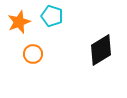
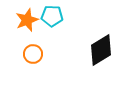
cyan pentagon: rotated 15 degrees counterclockwise
orange star: moved 8 px right, 2 px up
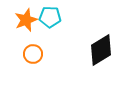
cyan pentagon: moved 2 px left, 1 px down
orange star: moved 1 px left
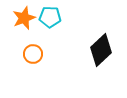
orange star: moved 2 px left, 2 px up
black diamond: rotated 12 degrees counterclockwise
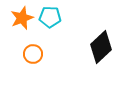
orange star: moved 2 px left
black diamond: moved 3 px up
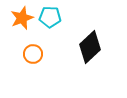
black diamond: moved 11 px left
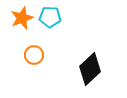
black diamond: moved 22 px down
orange circle: moved 1 px right, 1 px down
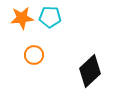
orange star: rotated 15 degrees clockwise
black diamond: moved 2 px down
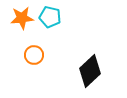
cyan pentagon: rotated 10 degrees clockwise
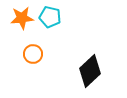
orange circle: moved 1 px left, 1 px up
